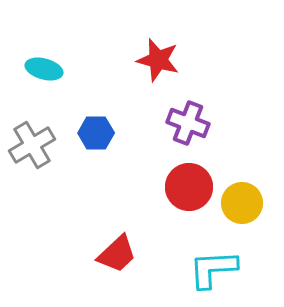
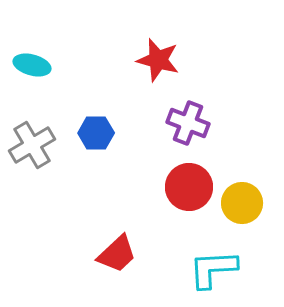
cyan ellipse: moved 12 px left, 4 px up
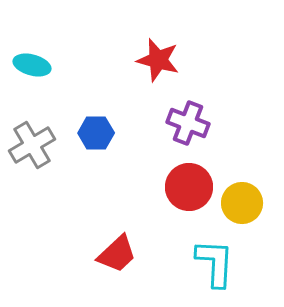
cyan L-shape: moved 2 px right, 6 px up; rotated 96 degrees clockwise
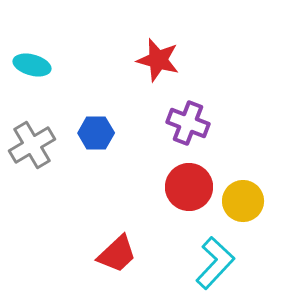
yellow circle: moved 1 px right, 2 px up
cyan L-shape: rotated 40 degrees clockwise
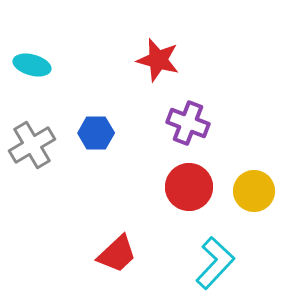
yellow circle: moved 11 px right, 10 px up
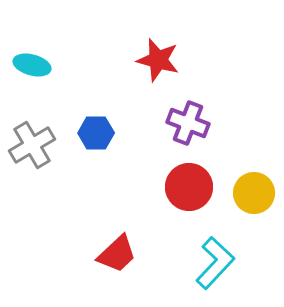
yellow circle: moved 2 px down
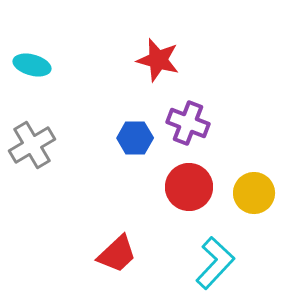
blue hexagon: moved 39 px right, 5 px down
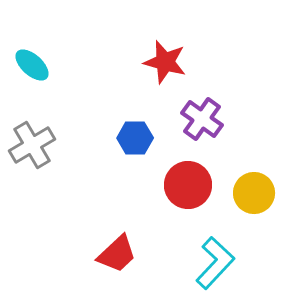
red star: moved 7 px right, 2 px down
cyan ellipse: rotated 27 degrees clockwise
purple cross: moved 14 px right, 4 px up; rotated 15 degrees clockwise
red circle: moved 1 px left, 2 px up
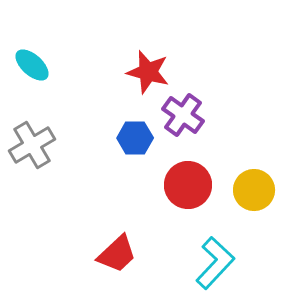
red star: moved 17 px left, 10 px down
purple cross: moved 19 px left, 4 px up
yellow circle: moved 3 px up
